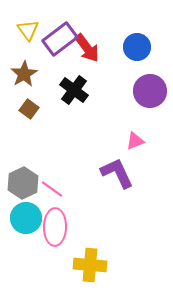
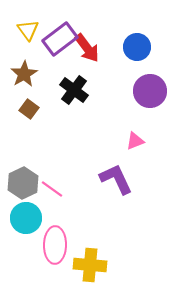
purple L-shape: moved 1 px left, 6 px down
pink ellipse: moved 18 px down
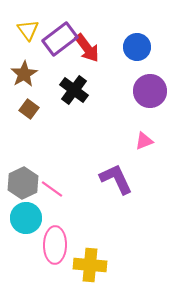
pink triangle: moved 9 px right
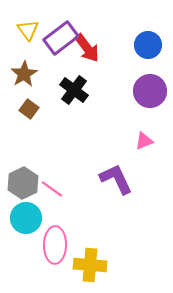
purple rectangle: moved 1 px right, 1 px up
blue circle: moved 11 px right, 2 px up
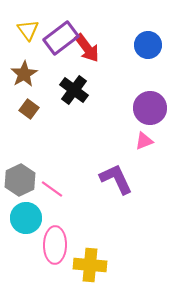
purple circle: moved 17 px down
gray hexagon: moved 3 px left, 3 px up
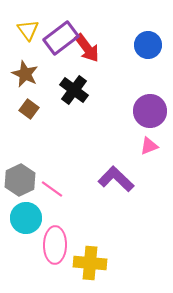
brown star: moved 1 px right; rotated 16 degrees counterclockwise
purple circle: moved 3 px down
pink triangle: moved 5 px right, 5 px down
purple L-shape: rotated 21 degrees counterclockwise
yellow cross: moved 2 px up
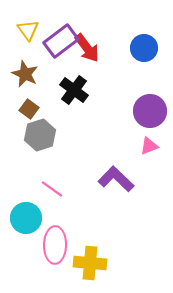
purple rectangle: moved 3 px down
blue circle: moved 4 px left, 3 px down
gray hexagon: moved 20 px right, 45 px up; rotated 8 degrees clockwise
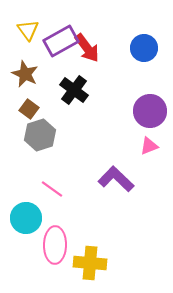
purple rectangle: rotated 8 degrees clockwise
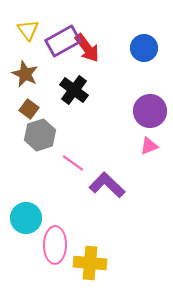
purple rectangle: moved 2 px right
purple L-shape: moved 9 px left, 6 px down
pink line: moved 21 px right, 26 px up
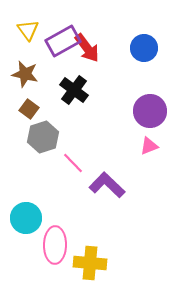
brown star: rotated 12 degrees counterclockwise
gray hexagon: moved 3 px right, 2 px down
pink line: rotated 10 degrees clockwise
